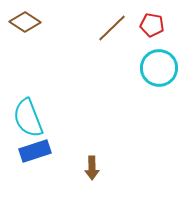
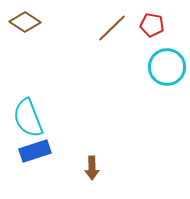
cyan circle: moved 8 px right, 1 px up
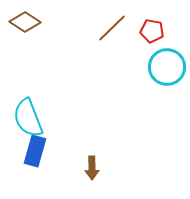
red pentagon: moved 6 px down
blue rectangle: rotated 56 degrees counterclockwise
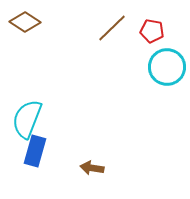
cyan semicircle: moved 1 px left, 1 px down; rotated 42 degrees clockwise
brown arrow: rotated 100 degrees clockwise
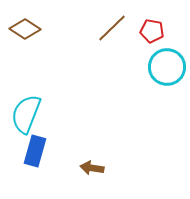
brown diamond: moved 7 px down
cyan semicircle: moved 1 px left, 5 px up
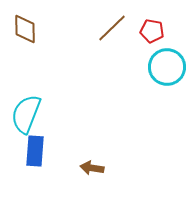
brown diamond: rotated 56 degrees clockwise
blue rectangle: rotated 12 degrees counterclockwise
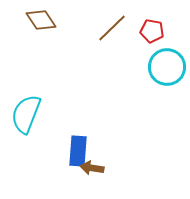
brown diamond: moved 16 px right, 9 px up; rotated 32 degrees counterclockwise
blue rectangle: moved 43 px right
